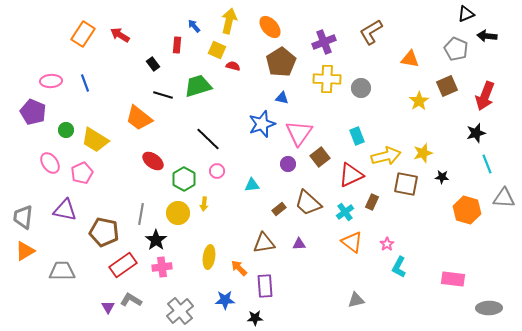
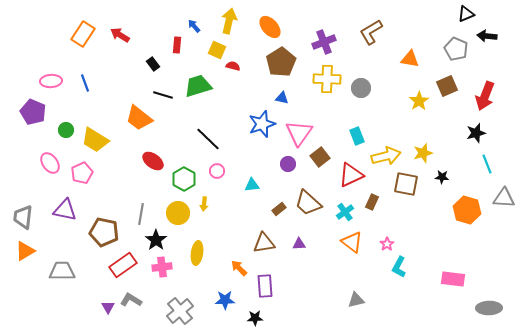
yellow ellipse at (209, 257): moved 12 px left, 4 px up
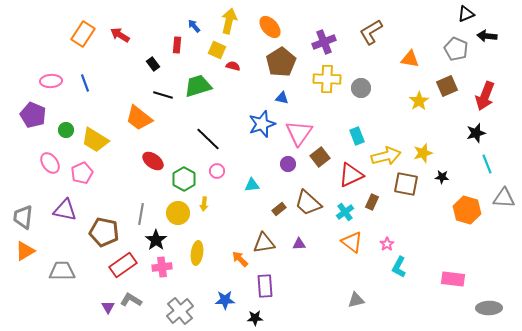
purple pentagon at (33, 112): moved 3 px down
orange arrow at (239, 268): moved 1 px right, 9 px up
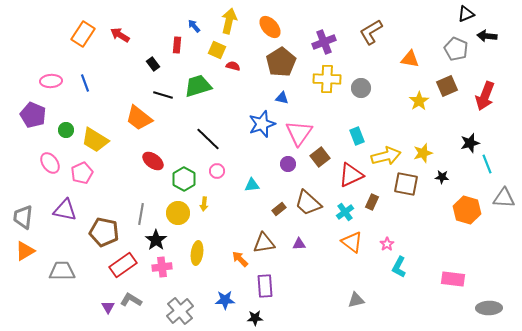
black star at (476, 133): moved 6 px left, 10 px down
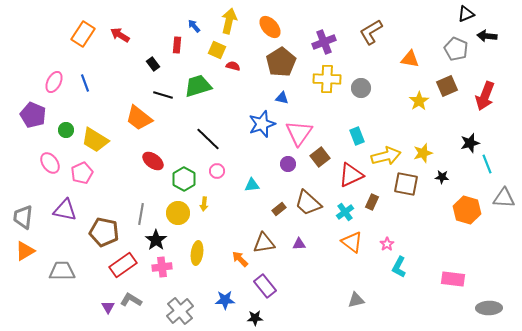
pink ellipse at (51, 81): moved 3 px right, 1 px down; rotated 60 degrees counterclockwise
purple rectangle at (265, 286): rotated 35 degrees counterclockwise
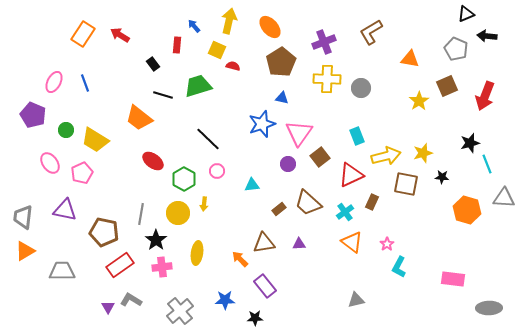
red rectangle at (123, 265): moved 3 px left
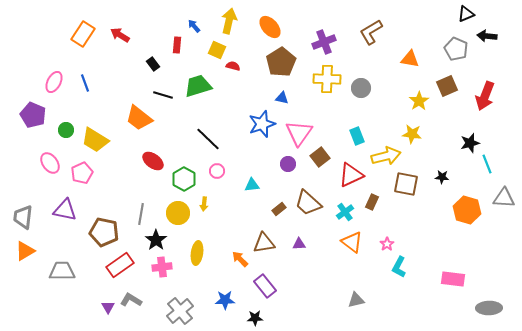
yellow star at (423, 153): moved 11 px left, 19 px up; rotated 24 degrees clockwise
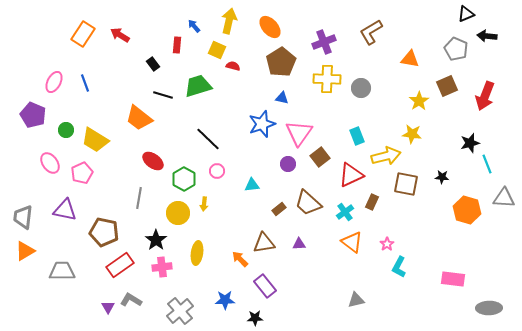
gray line at (141, 214): moved 2 px left, 16 px up
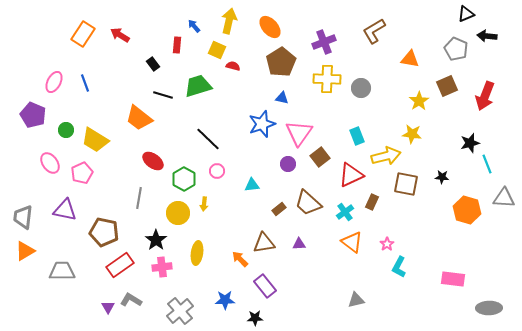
brown L-shape at (371, 32): moved 3 px right, 1 px up
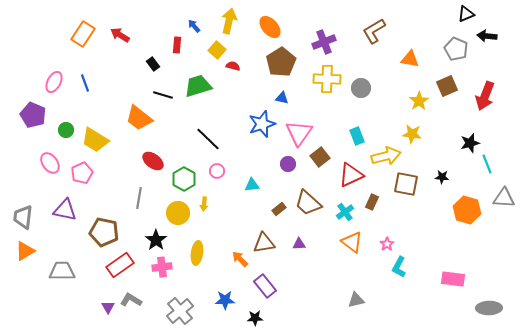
yellow square at (217, 50): rotated 18 degrees clockwise
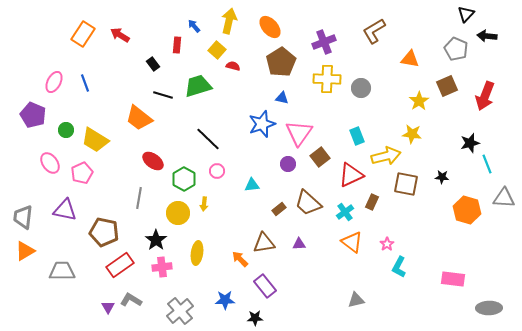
black triangle at (466, 14): rotated 24 degrees counterclockwise
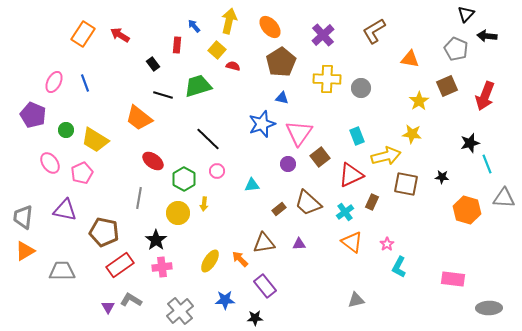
purple cross at (324, 42): moved 1 px left, 7 px up; rotated 20 degrees counterclockwise
yellow ellipse at (197, 253): moved 13 px right, 8 px down; rotated 25 degrees clockwise
